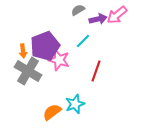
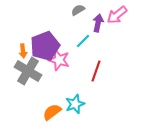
purple arrow: moved 4 px down; rotated 66 degrees counterclockwise
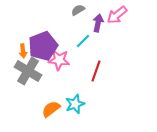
purple pentagon: moved 2 px left
pink star: rotated 10 degrees counterclockwise
orange semicircle: moved 1 px left, 3 px up
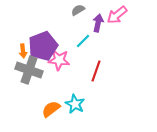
gray cross: moved 1 px right, 1 px up; rotated 12 degrees counterclockwise
cyan star: rotated 24 degrees counterclockwise
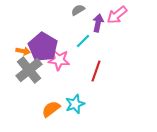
purple pentagon: moved 1 px down; rotated 20 degrees counterclockwise
orange arrow: rotated 72 degrees counterclockwise
gray cross: rotated 32 degrees clockwise
cyan star: rotated 24 degrees clockwise
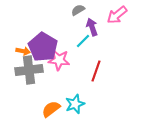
purple arrow: moved 6 px left, 4 px down; rotated 30 degrees counterclockwise
gray cross: rotated 32 degrees clockwise
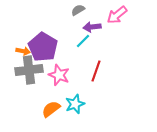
purple arrow: rotated 78 degrees counterclockwise
pink star: moved 15 px down; rotated 15 degrees clockwise
